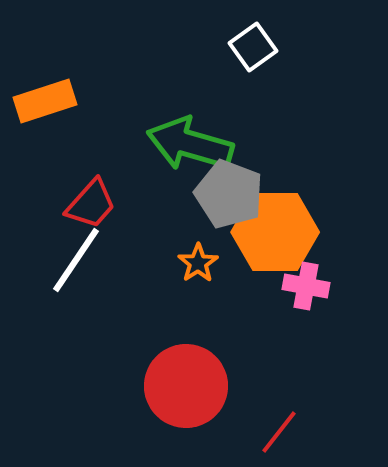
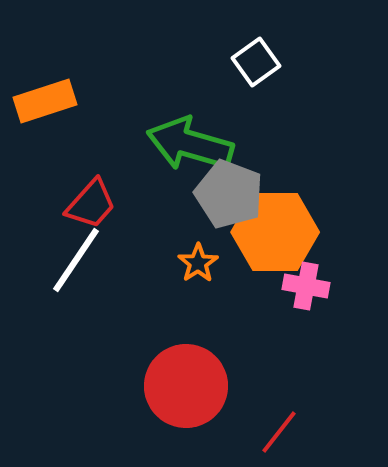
white square: moved 3 px right, 15 px down
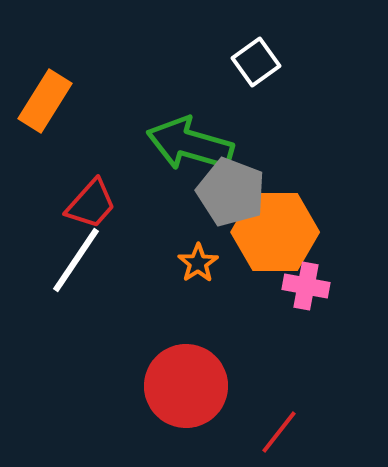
orange rectangle: rotated 40 degrees counterclockwise
gray pentagon: moved 2 px right, 2 px up
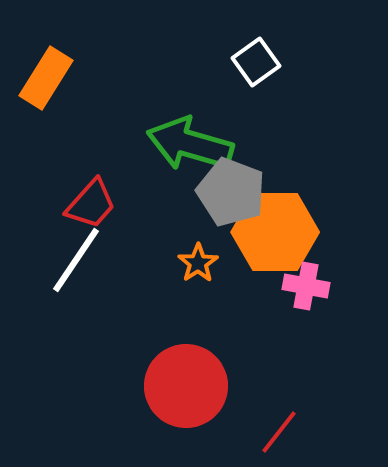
orange rectangle: moved 1 px right, 23 px up
